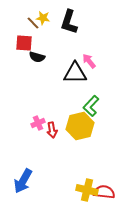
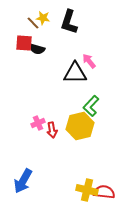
black semicircle: moved 8 px up
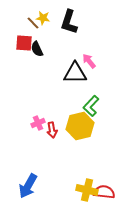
black semicircle: rotated 49 degrees clockwise
blue arrow: moved 5 px right, 5 px down
